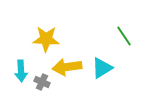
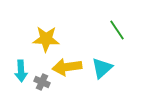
green line: moved 7 px left, 6 px up
cyan triangle: rotated 10 degrees counterclockwise
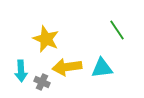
yellow star: rotated 20 degrees clockwise
cyan triangle: rotated 35 degrees clockwise
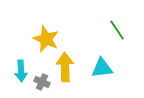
yellow arrow: moved 2 px left; rotated 96 degrees clockwise
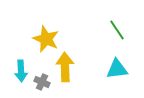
cyan triangle: moved 15 px right, 1 px down
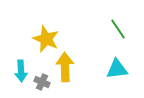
green line: moved 1 px right, 1 px up
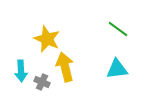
green line: rotated 20 degrees counterclockwise
yellow star: moved 1 px right
yellow arrow: rotated 12 degrees counterclockwise
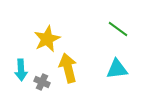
yellow star: rotated 24 degrees clockwise
yellow arrow: moved 3 px right, 1 px down
cyan arrow: moved 1 px up
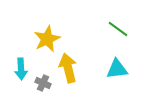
cyan arrow: moved 1 px up
gray cross: moved 1 px right, 1 px down
